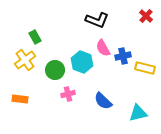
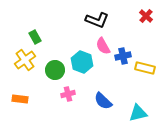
pink semicircle: moved 2 px up
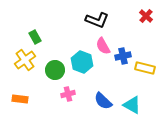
cyan triangle: moved 6 px left, 8 px up; rotated 42 degrees clockwise
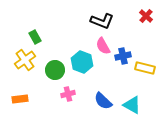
black L-shape: moved 5 px right, 1 px down
orange rectangle: rotated 14 degrees counterclockwise
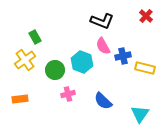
cyan triangle: moved 8 px right, 9 px down; rotated 36 degrees clockwise
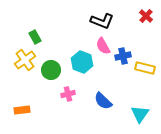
green circle: moved 4 px left
orange rectangle: moved 2 px right, 11 px down
